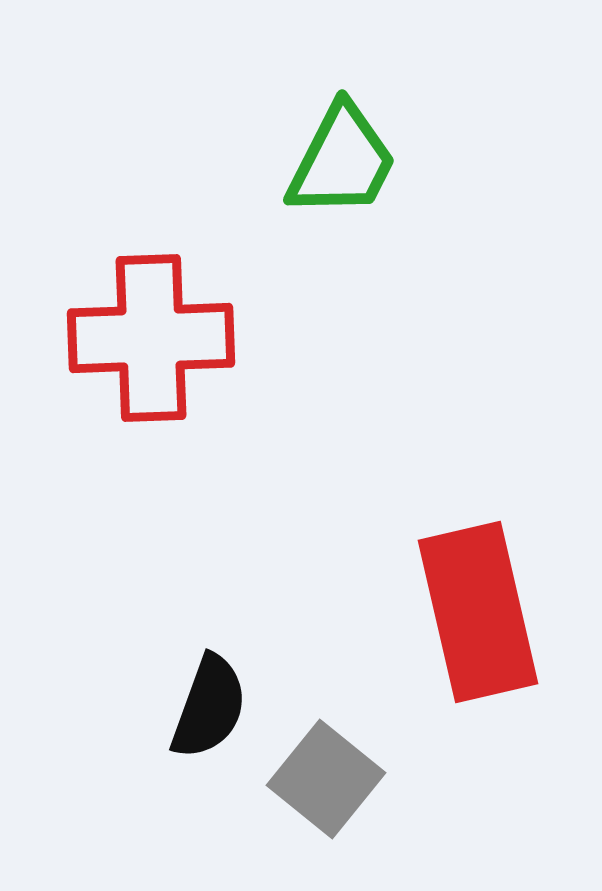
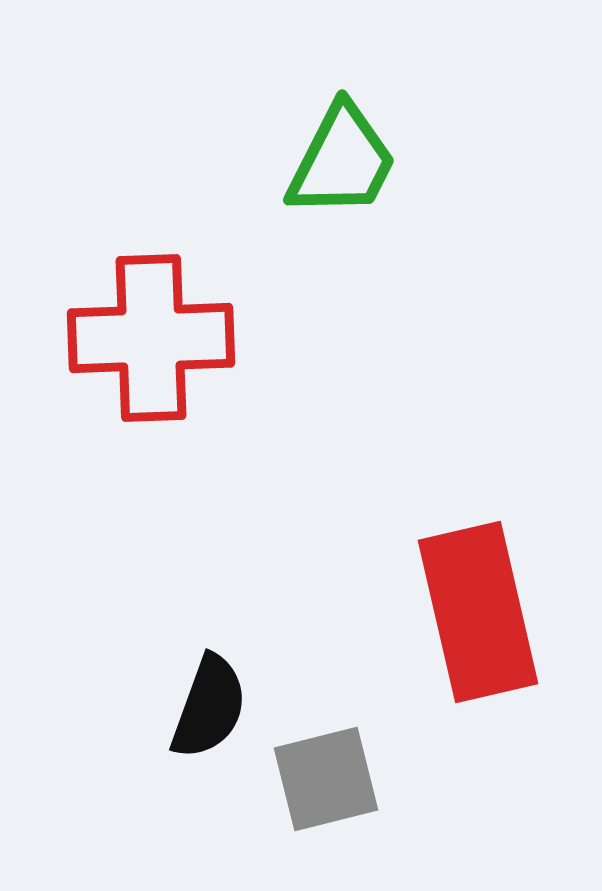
gray square: rotated 37 degrees clockwise
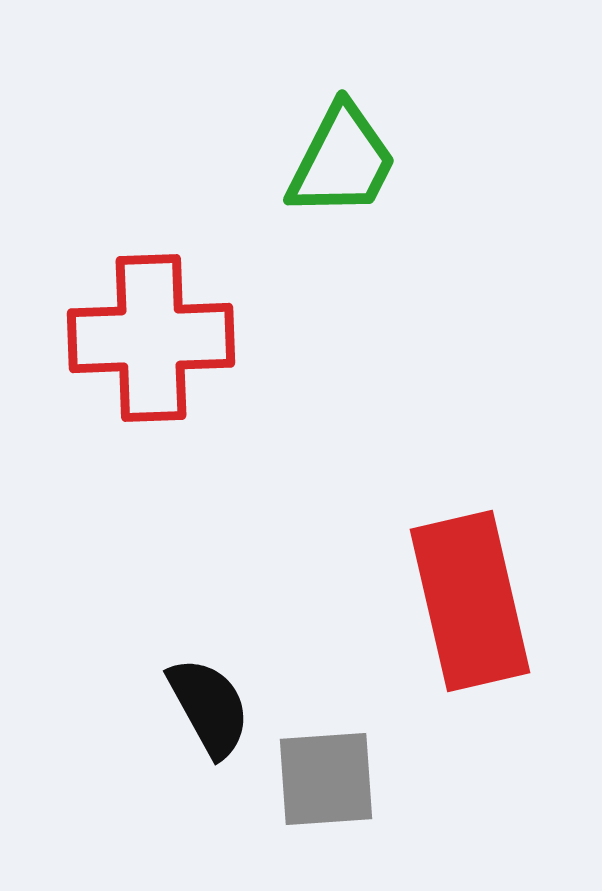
red rectangle: moved 8 px left, 11 px up
black semicircle: rotated 49 degrees counterclockwise
gray square: rotated 10 degrees clockwise
